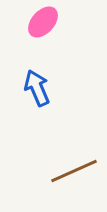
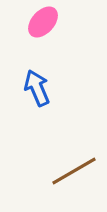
brown line: rotated 6 degrees counterclockwise
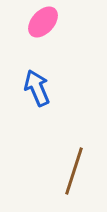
brown line: rotated 42 degrees counterclockwise
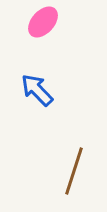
blue arrow: moved 2 px down; rotated 21 degrees counterclockwise
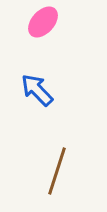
brown line: moved 17 px left
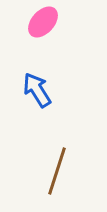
blue arrow: rotated 12 degrees clockwise
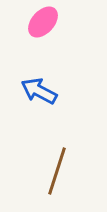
blue arrow: moved 2 px right, 1 px down; rotated 30 degrees counterclockwise
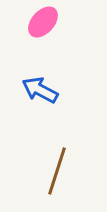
blue arrow: moved 1 px right, 1 px up
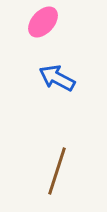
blue arrow: moved 17 px right, 12 px up
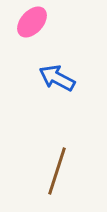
pink ellipse: moved 11 px left
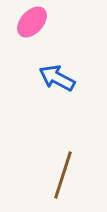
brown line: moved 6 px right, 4 px down
